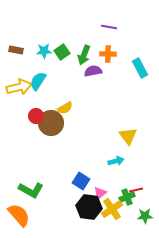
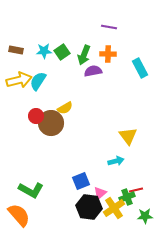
yellow arrow: moved 7 px up
blue square: rotated 36 degrees clockwise
yellow cross: moved 2 px right, 1 px up
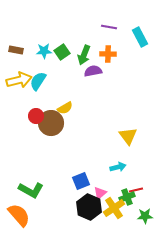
cyan rectangle: moved 31 px up
cyan arrow: moved 2 px right, 6 px down
black hexagon: rotated 15 degrees clockwise
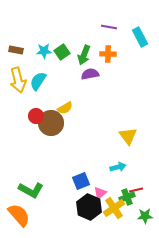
purple semicircle: moved 3 px left, 3 px down
yellow arrow: moved 1 px left; rotated 90 degrees clockwise
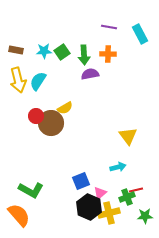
cyan rectangle: moved 3 px up
green arrow: rotated 24 degrees counterclockwise
yellow cross: moved 5 px left, 5 px down; rotated 20 degrees clockwise
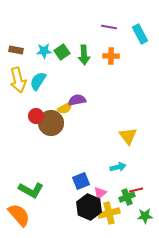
orange cross: moved 3 px right, 2 px down
purple semicircle: moved 13 px left, 26 px down
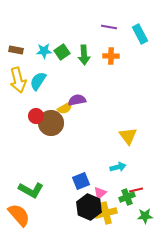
yellow cross: moved 3 px left
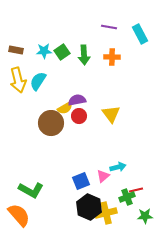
orange cross: moved 1 px right, 1 px down
red circle: moved 43 px right
yellow triangle: moved 17 px left, 22 px up
pink triangle: moved 3 px right, 17 px up
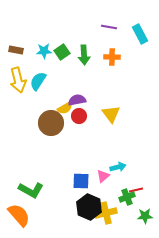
blue square: rotated 24 degrees clockwise
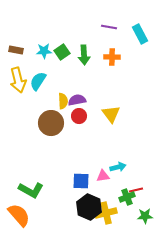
yellow semicircle: moved 2 px left, 7 px up; rotated 63 degrees counterclockwise
pink triangle: rotated 32 degrees clockwise
